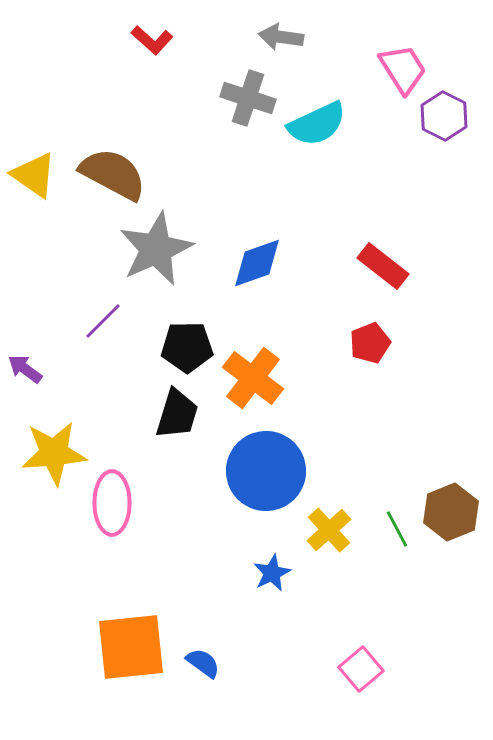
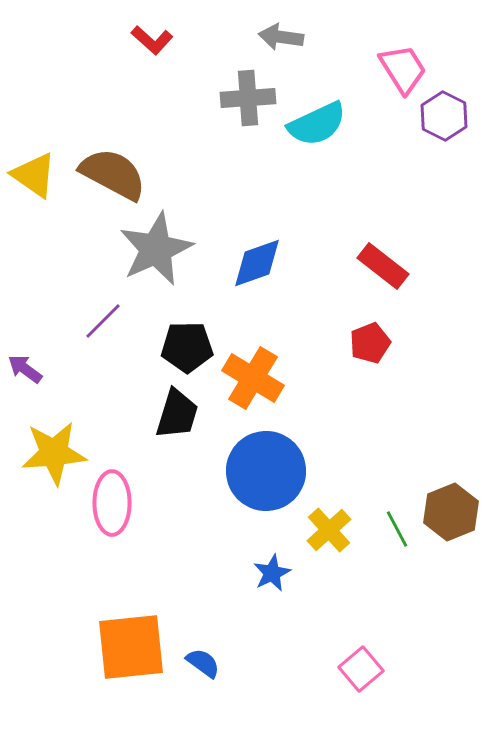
gray cross: rotated 22 degrees counterclockwise
orange cross: rotated 6 degrees counterclockwise
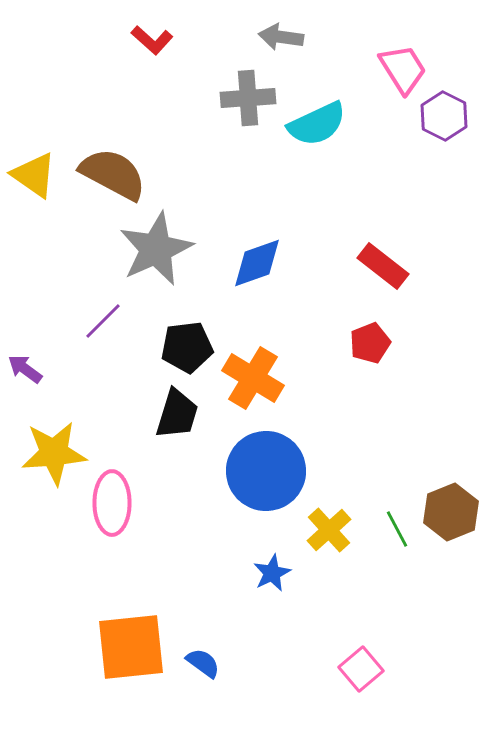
black pentagon: rotated 6 degrees counterclockwise
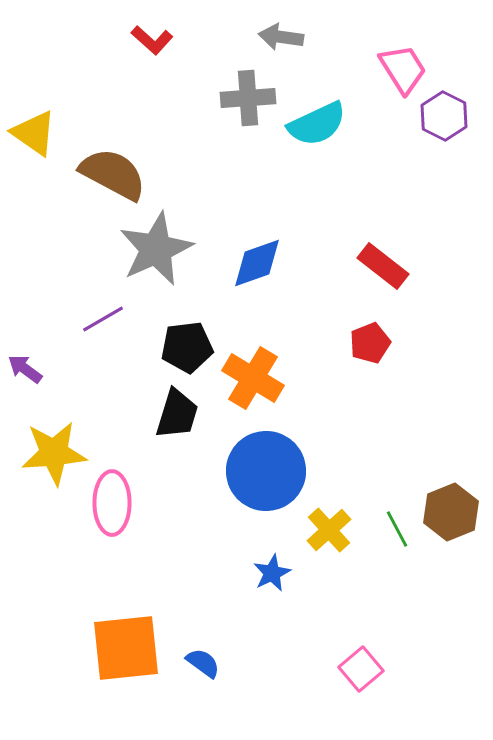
yellow triangle: moved 42 px up
purple line: moved 2 px up; rotated 15 degrees clockwise
orange square: moved 5 px left, 1 px down
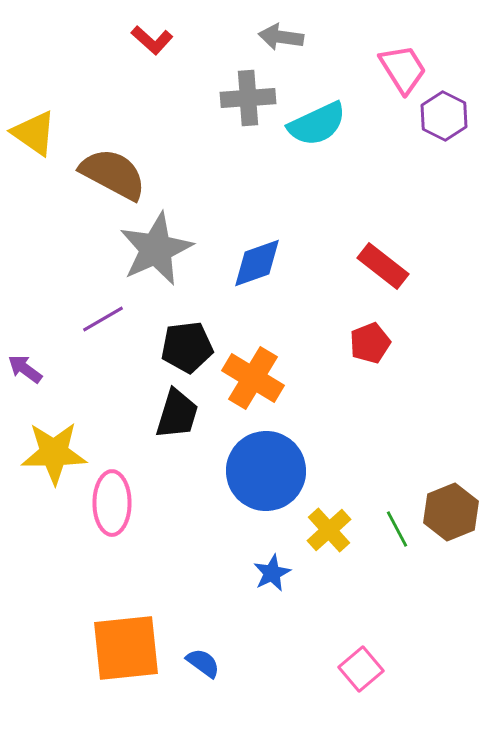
yellow star: rotated 4 degrees clockwise
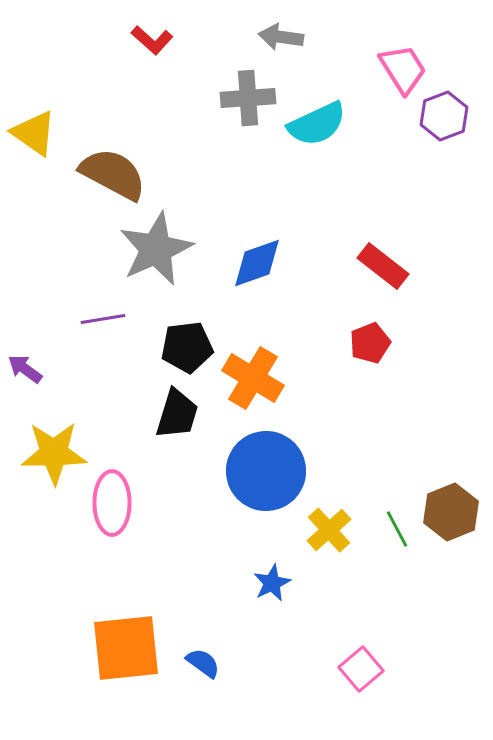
purple hexagon: rotated 12 degrees clockwise
purple line: rotated 21 degrees clockwise
blue star: moved 10 px down
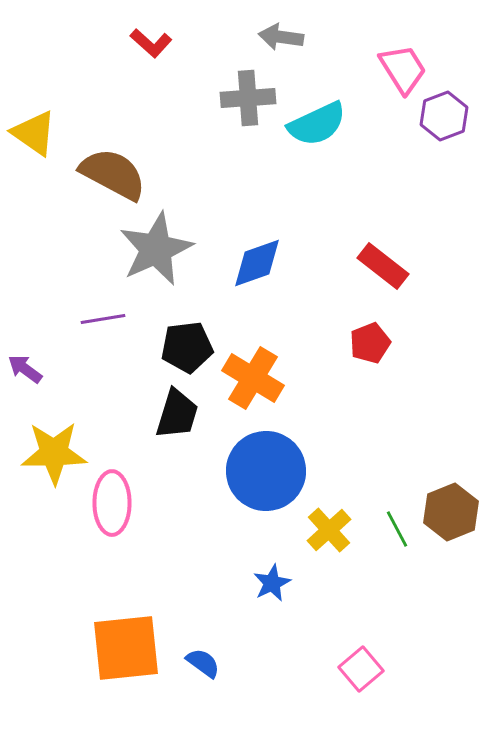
red L-shape: moved 1 px left, 3 px down
